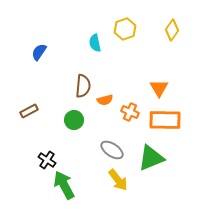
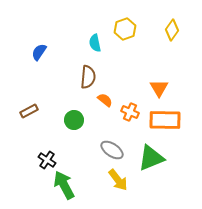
brown semicircle: moved 5 px right, 9 px up
orange semicircle: rotated 126 degrees counterclockwise
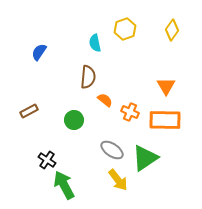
orange triangle: moved 7 px right, 2 px up
green triangle: moved 6 px left; rotated 12 degrees counterclockwise
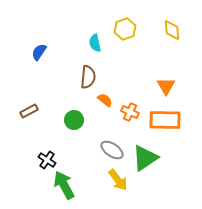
yellow diamond: rotated 40 degrees counterclockwise
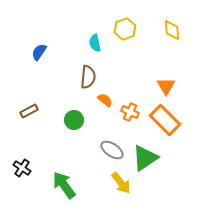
orange rectangle: rotated 44 degrees clockwise
black cross: moved 25 px left, 8 px down
yellow arrow: moved 3 px right, 3 px down
green arrow: rotated 8 degrees counterclockwise
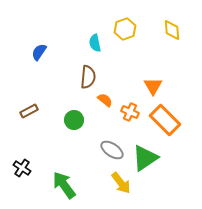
orange triangle: moved 13 px left
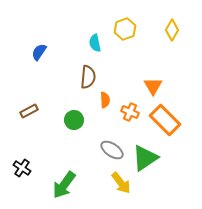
yellow diamond: rotated 35 degrees clockwise
orange semicircle: rotated 49 degrees clockwise
green arrow: rotated 108 degrees counterclockwise
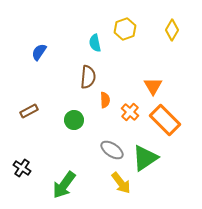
orange cross: rotated 18 degrees clockwise
